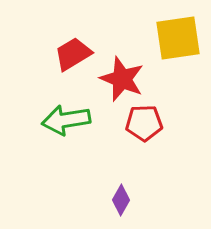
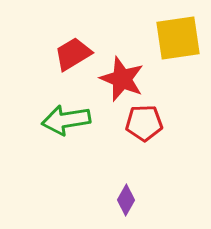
purple diamond: moved 5 px right
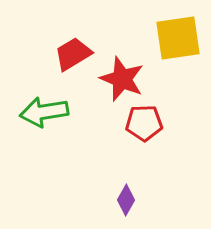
green arrow: moved 22 px left, 8 px up
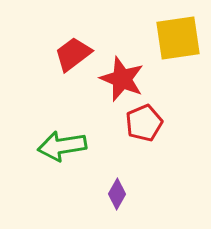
red trapezoid: rotated 6 degrees counterclockwise
green arrow: moved 18 px right, 34 px down
red pentagon: rotated 21 degrees counterclockwise
purple diamond: moved 9 px left, 6 px up
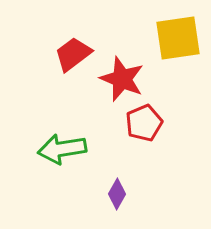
green arrow: moved 3 px down
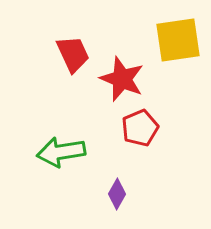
yellow square: moved 2 px down
red trapezoid: rotated 102 degrees clockwise
red pentagon: moved 4 px left, 5 px down
green arrow: moved 1 px left, 3 px down
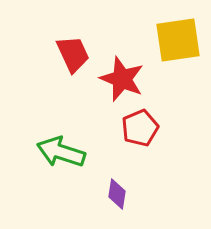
green arrow: rotated 27 degrees clockwise
purple diamond: rotated 20 degrees counterclockwise
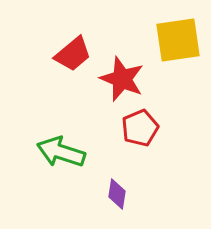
red trapezoid: rotated 75 degrees clockwise
